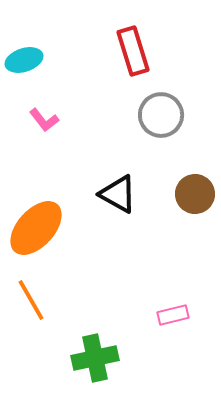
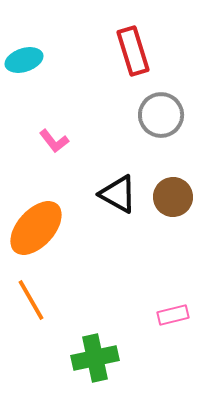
pink L-shape: moved 10 px right, 21 px down
brown circle: moved 22 px left, 3 px down
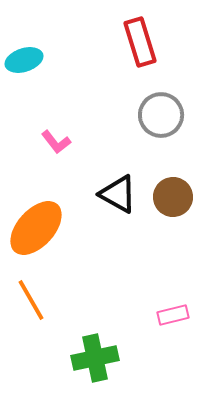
red rectangle: moved 7 px right, 9 px up
pink L-shape: moved 2 px right, 1 px down
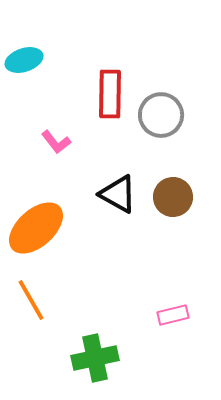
red rectangle: moved 30 px left, 52 px down; rotated 18 degrees clockwise
orange ellipse: rotated 6 degrees clockwise
